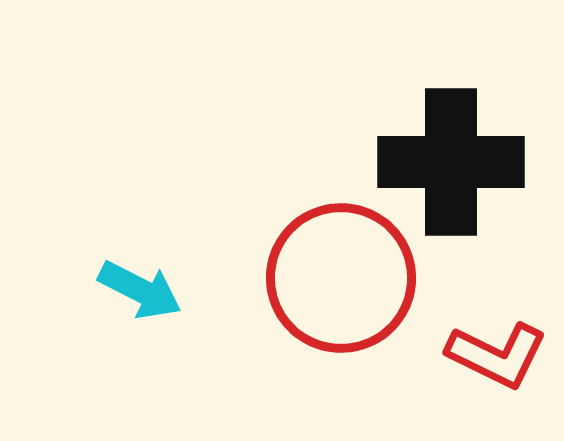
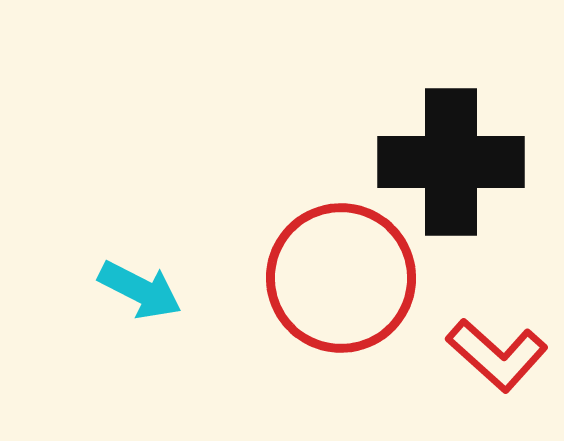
red L-shape: rotated 16 degrees clockwise
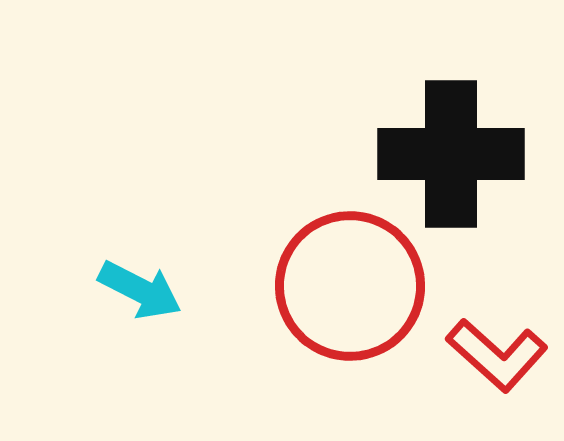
black cross: moved 8 px up
red circle: moved 9 px right, 8 px down
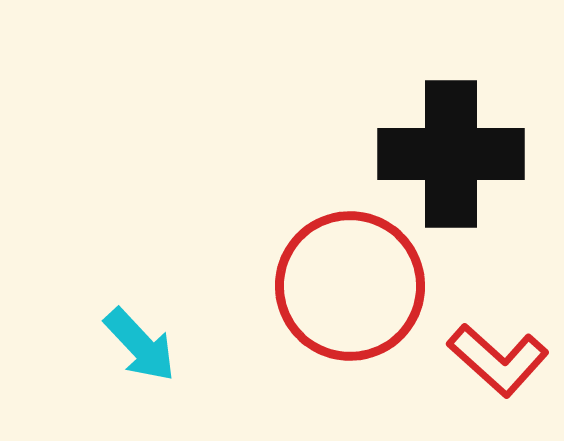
cyan arrow: moved 55 px down; rotated 20 degrees clockwise
red L-shape: moved 1 px right, 5 px down
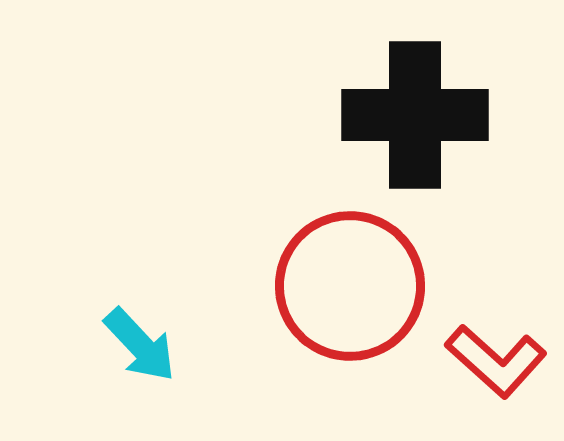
black cross: moved 36 px left, 39 px up
red L-shape: moved 2 px left, 1 px down
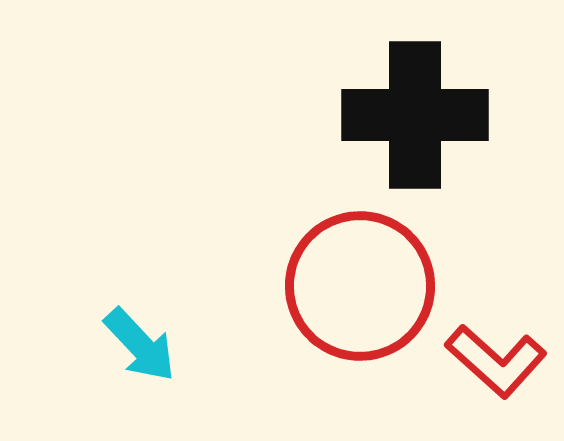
red circle: moved 10 px right
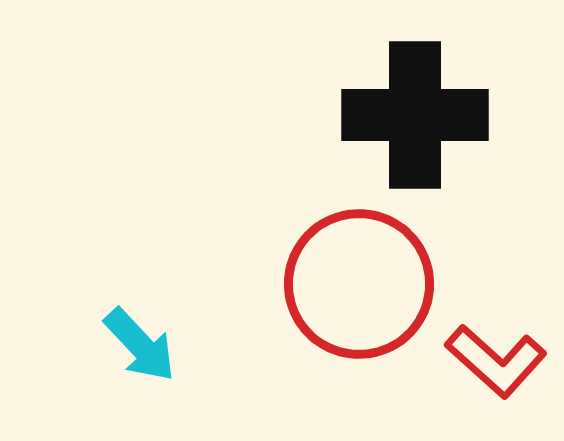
red circle: moved 1 px left, 2 px up
